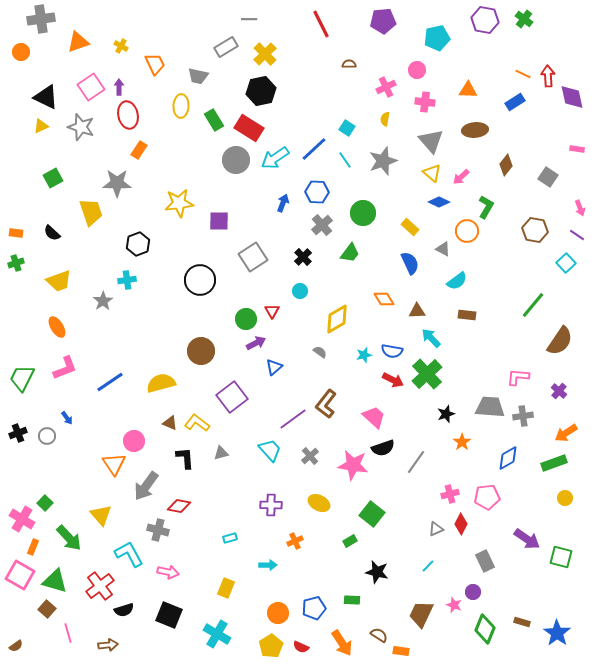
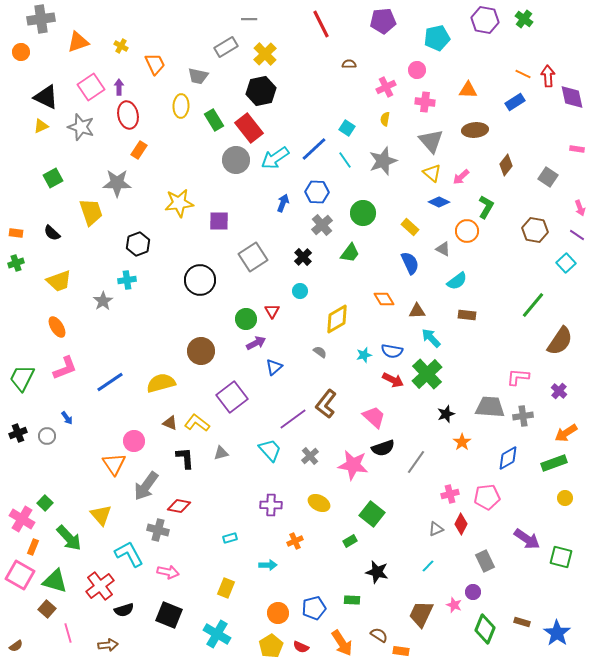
red rectangle at (249, 128): rotated 20 degrees clockwise
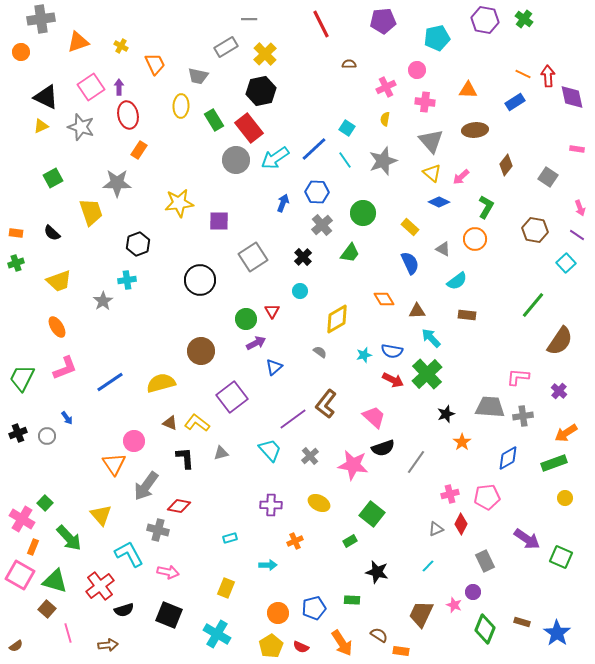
orange circle at (467, 231): moved 8 px right, 8 px down
green square at (561, 557): rotated 10 degrees clockwise
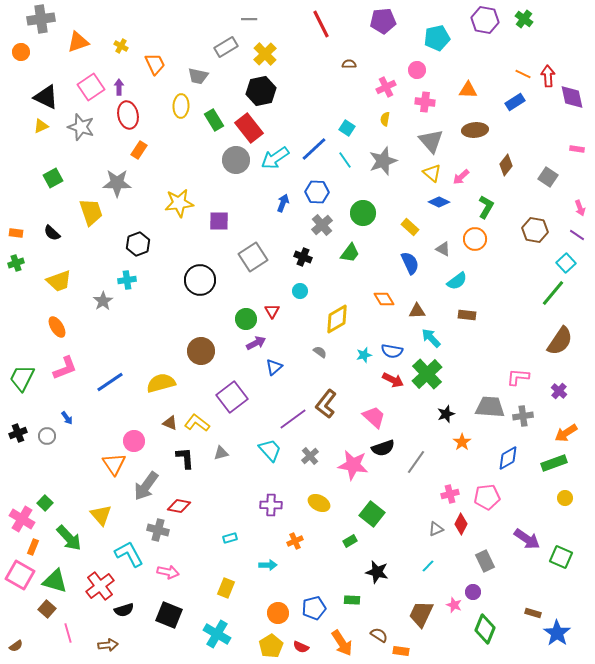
black cross at (303, 257): rotated 24 degrees counterclockwise
green line at (533, 305): moved 20 px right, 12 px up
brown rectangle at (522, 622): moved 11 px right, 9 px up
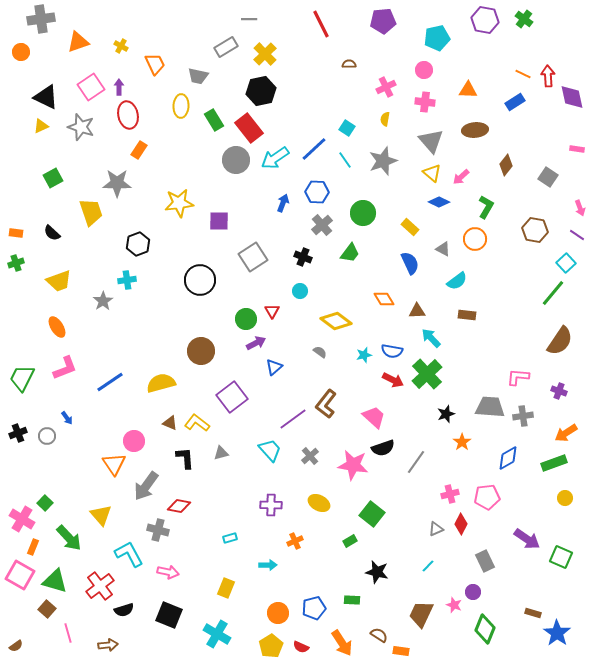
pink circle at (417, 70): moved 7 px right
yellow diamond at (337, 319): moved 1 px left, 2 px down; rotated 68 degrees clockwise
purple cross at (559, 391): rotated 21 degrees counterclockwise
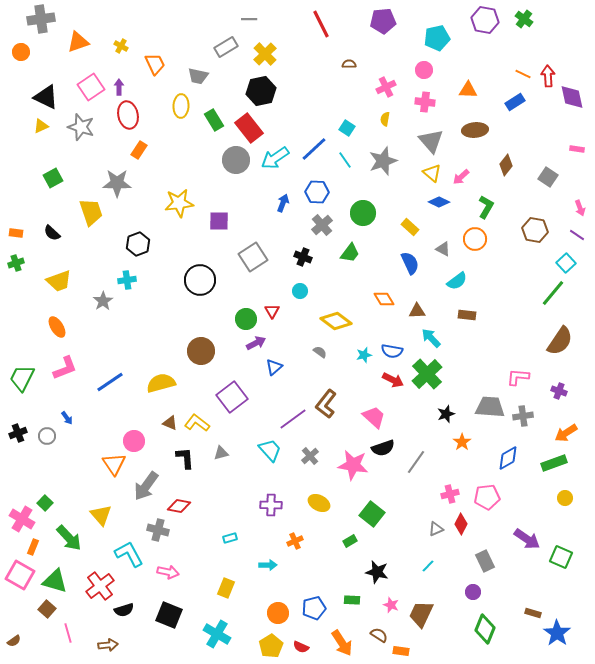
pink star at (454, 605): moved 63 px left
brown semicircle at (16, 646): moved 2 px left, 5 px up
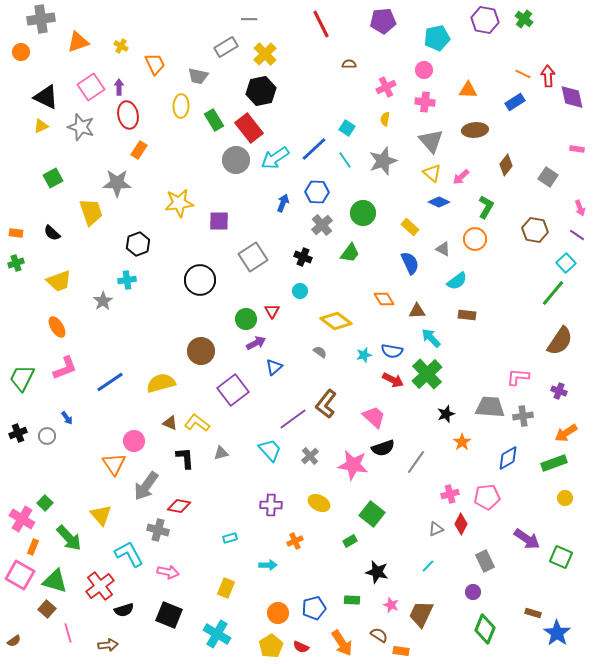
purple square at (232, 397): moved 1 px right, 7 px up
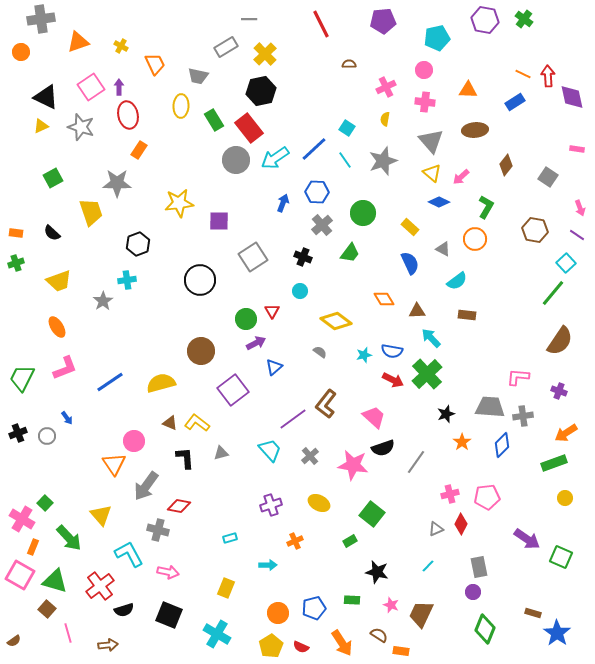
blue diamond at (508, 458): moved 6 px left, 13 px up; rotated 15 degrees counterclockwise
purple cross at (271, 505): rotated 20 degrees counterclockwise
gray rectangle at (485, 561): moved 6 px left, 6 px down; rotated 15 degrees clockwise
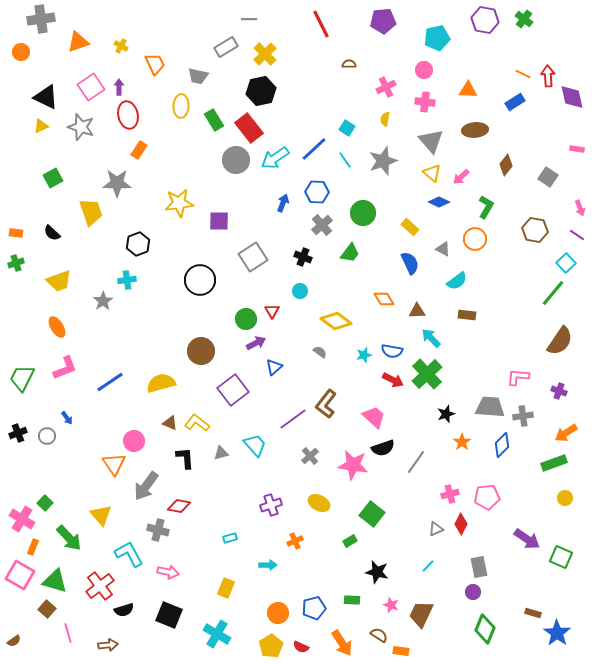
cyan trapezoid at (270, 450): moved 15 px left, 5 px up
